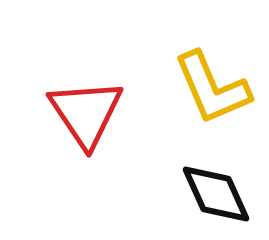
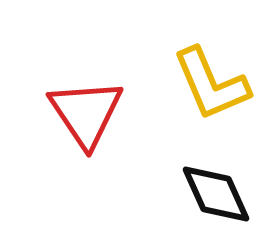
yellow L-shape: moved 1 px left, 4 px up
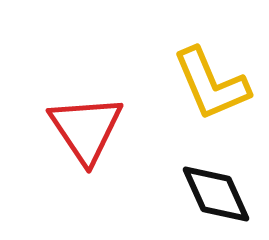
red triangle: moved 16 px down
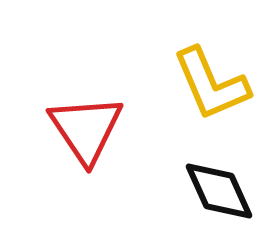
black diamond: moved 3 px right, 3 px up
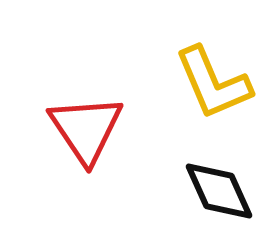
yellow L-shape: moved 2 px right, 1 px up
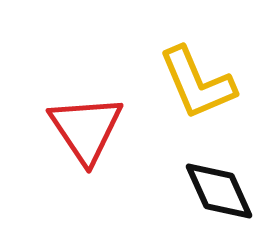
yellow L-shape: moved 16 px left
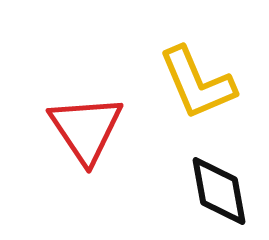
black diamond: rotated 14 degrees clockwise
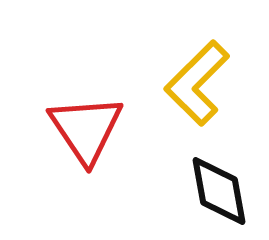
yellow L-shape: rotated 68 degrees clockwise
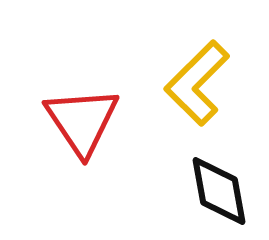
red triangle: moved 4 px left, 8 px up
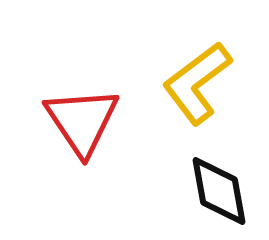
yellow L-shape: rotated 8 degrees clockwise
